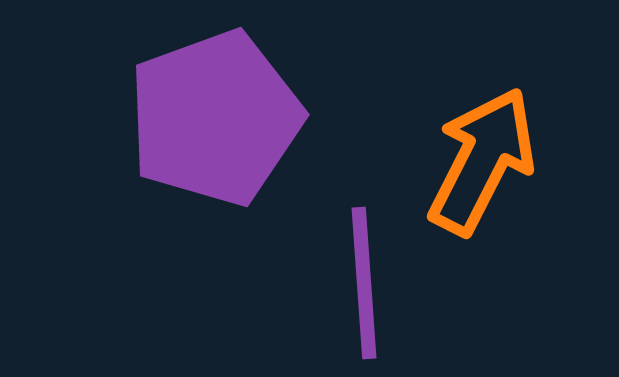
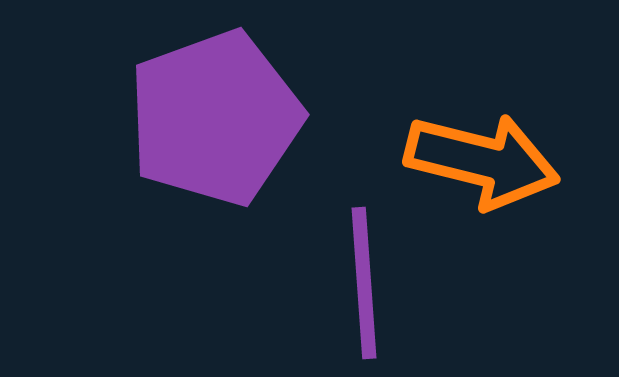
orange arrow: rotated 77 degrees clockwise
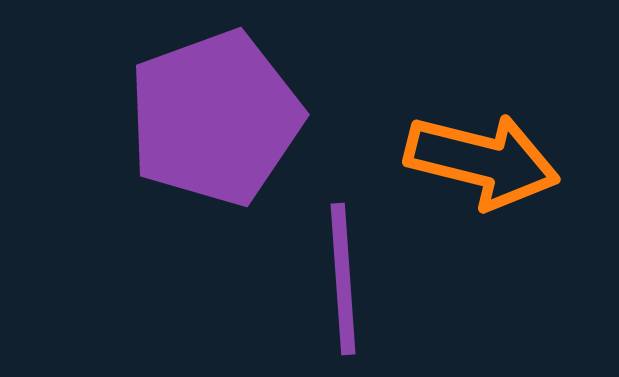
purple line: moved 21 px left, 4 px up
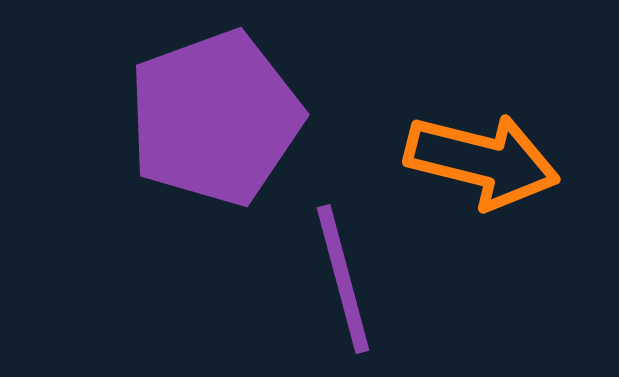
purple line: rotated 11 degrees counterclockwise
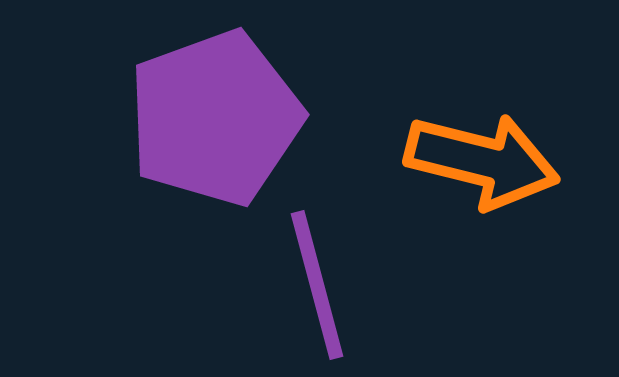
purple line: moved 26 px left, 6 px down
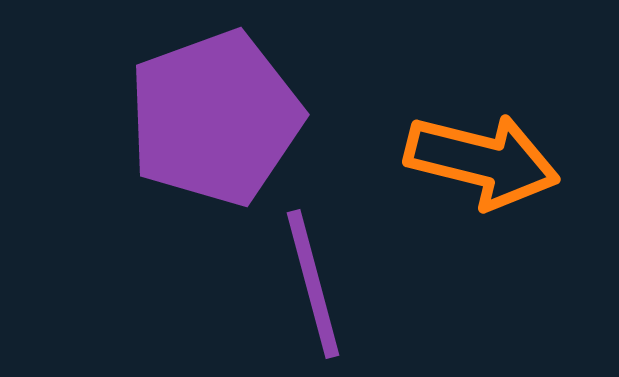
purple line: moved 4 px left, 1 px up
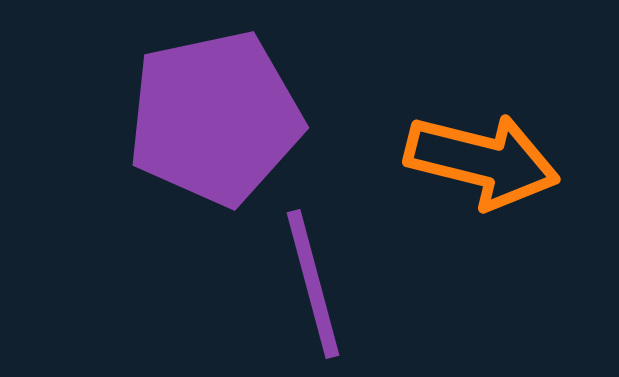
purple pentagon: rotated 8 degrees clockwise
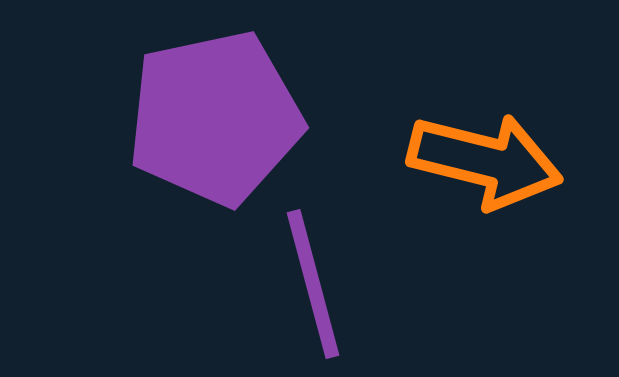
orange arrow: moved 3 px right
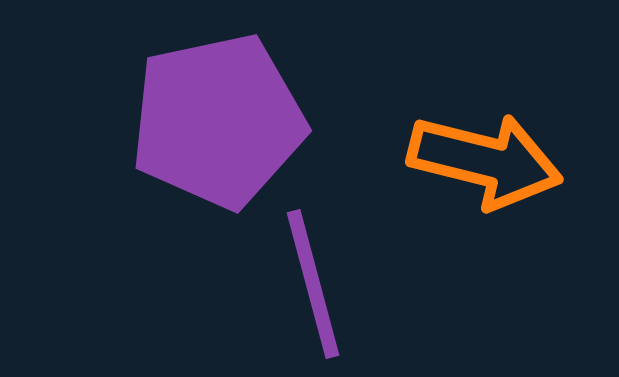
purple pentagon: moved 3 px right, 3 px down
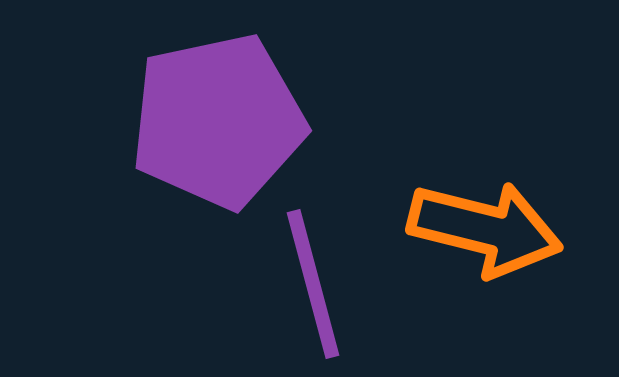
orange arrow: moved 68 px down
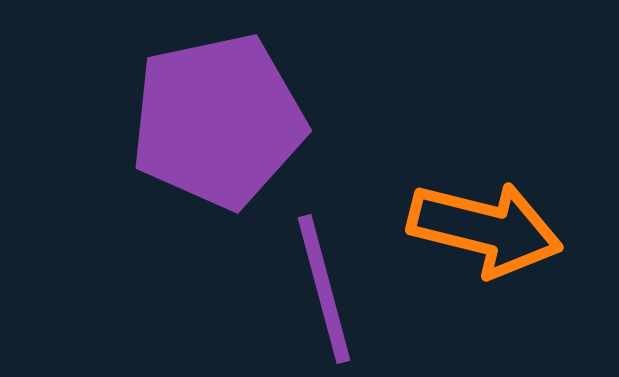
purple line: moved 11 px right, 5 px down
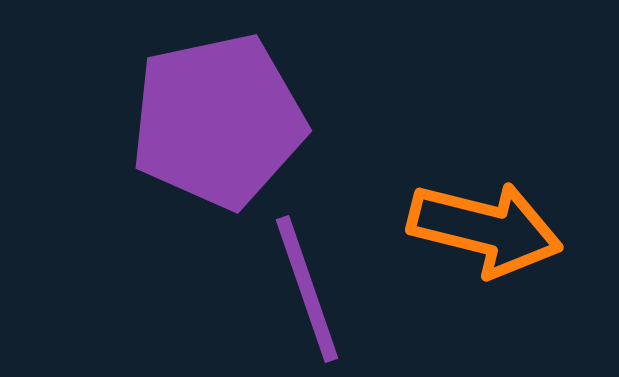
purple line: moved 17 px left; rotated 4 degrees counterclockwise
